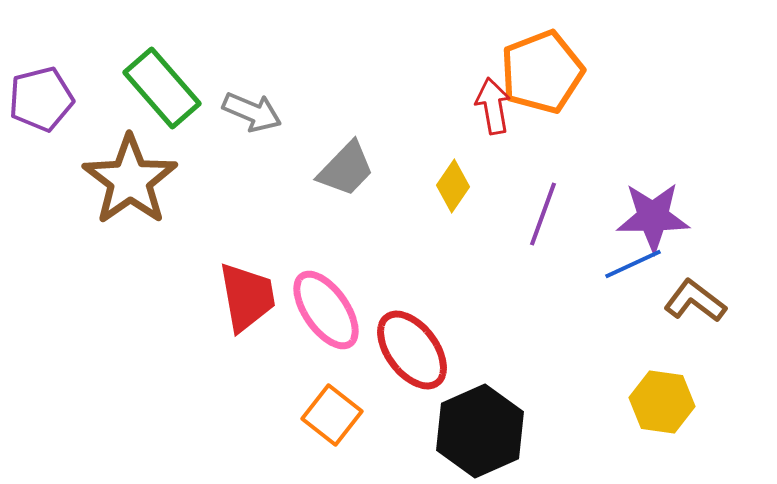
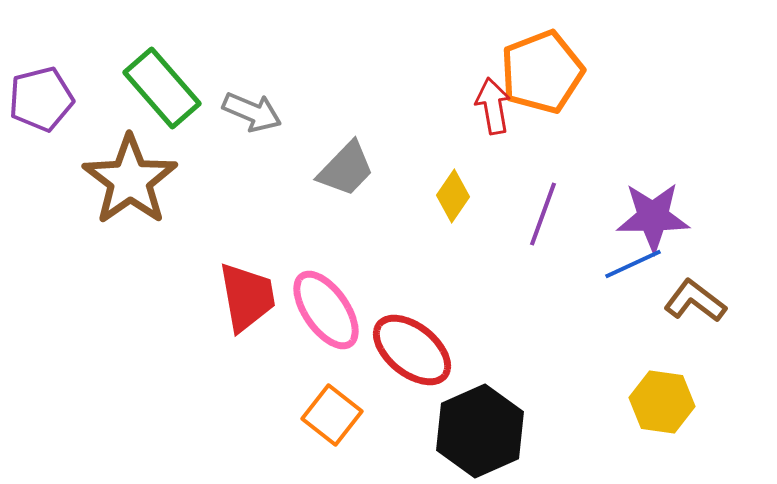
yellow diamond: moved 10 px down
red ellipse: rotated 14 degrees counterclockwise
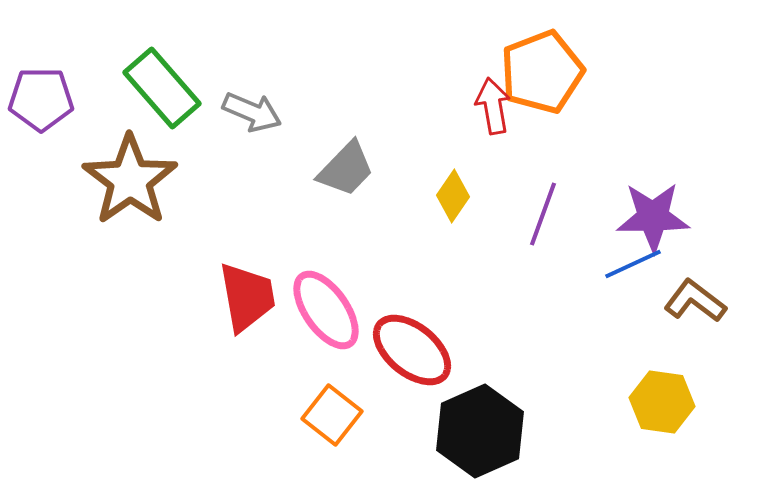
purple pentagon: rotated 14 degrees clockwise
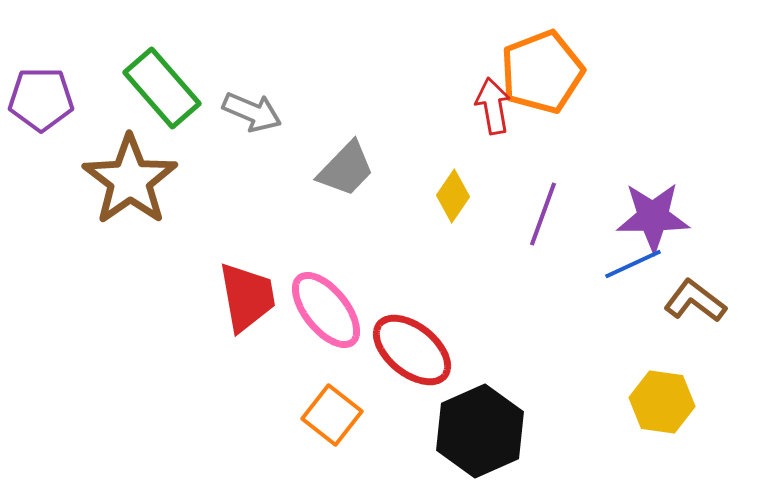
pink ellipse: rotated 4 degrees counterclockwise
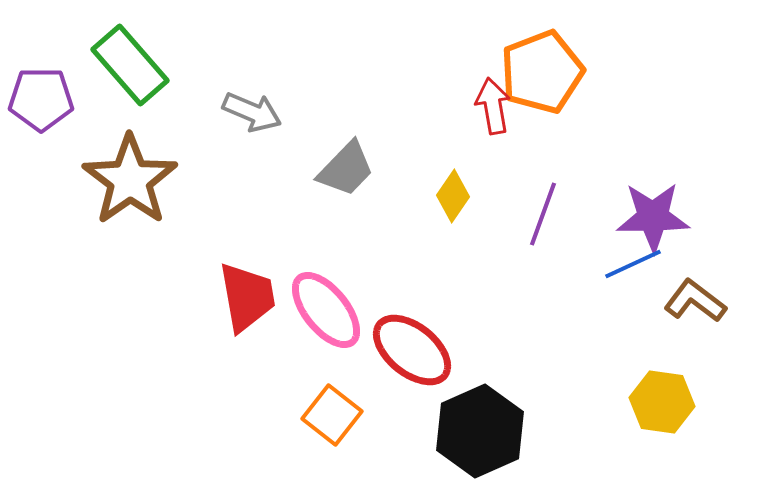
green rectangle: moved 32 px left, 23 px up
